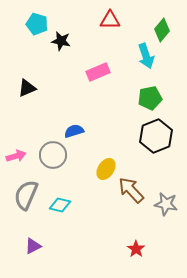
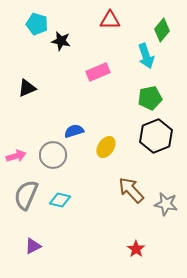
yellow ellipse: moved 22 px up
cyan diamond: moved 5 px up
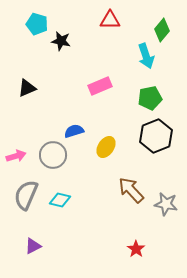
pink rectangle: moved 2 px right, 14 px down
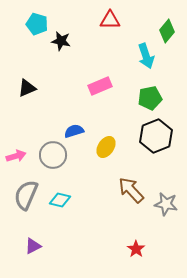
green diamond: moved 5 px right, 1 px down
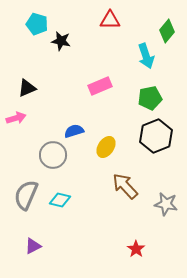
pink arrow: moved 38 px up
brown arrow: moved 6 px left, 4 px up
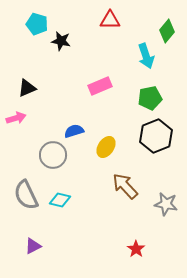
gray semicircle: rotated 48 degrees counterclockwise
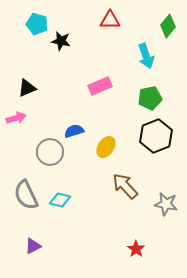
green diamond: moved 1 px right, 5 px up
gray circle: moved 3 px left, 3 px up
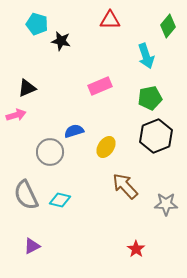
pink arrow: moved 3 px up
gray star: rotated 10 degrees counterclockwise
purple triangle: moved 1 px left
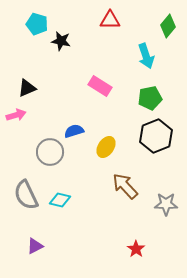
pink rectangle: rotated 55 degrees clockwise
purple triangle: moved 3 px right
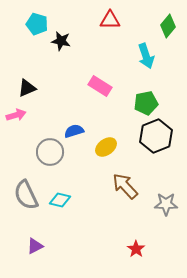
green pentagon: moved 4 px left, 5 px down
yellow ellipse: rotated 20 degrees clockwise
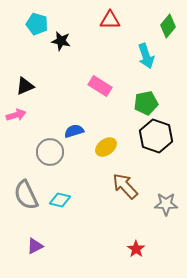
black triangle: moved 2 px left, 2 px up
black hexagon: rotated 20 degrees counterclockwise
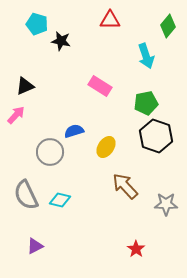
pink arrow: rotated 30 degrees counterclockwise
yellow ellipse: rotated 20 degrees counterclockwise
